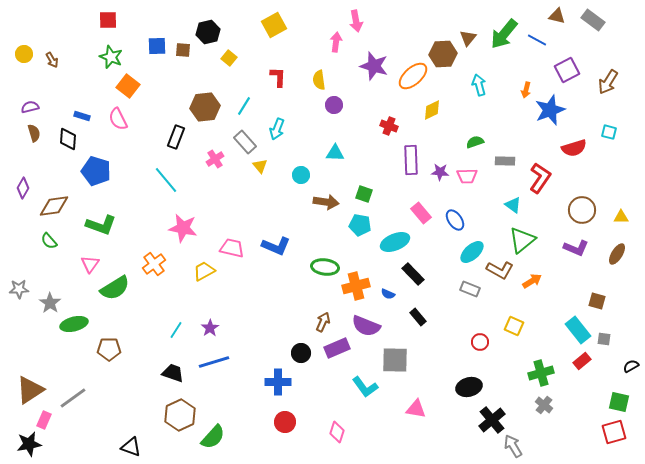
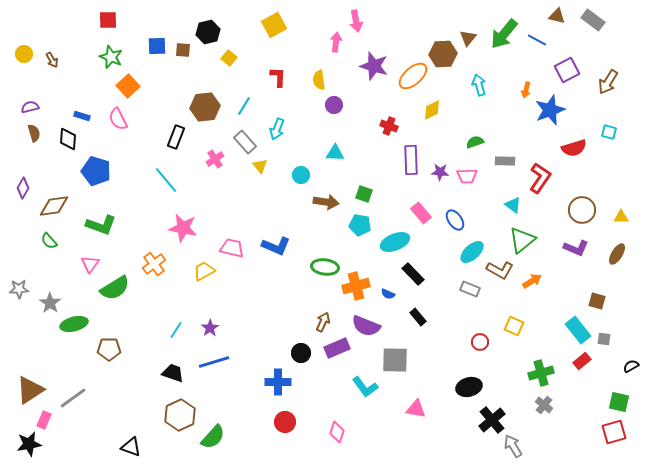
orange square at (128, 86): rotated 10 degrees clockwise
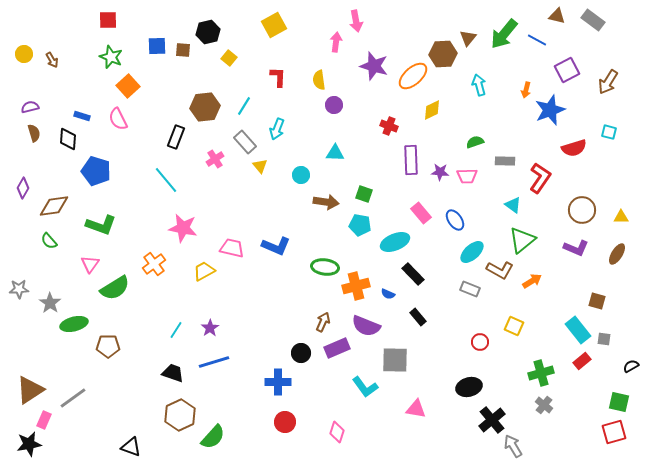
brown pentagon at (109, 349): moved 1 px left, 3 px up
